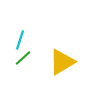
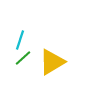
yellow triangle: moved 10 px left
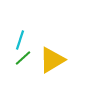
yellow triangle: moved 2 px up
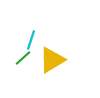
cyan line: moved 11 px right
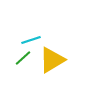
cyan line: rotated 54 degrees clockwise
